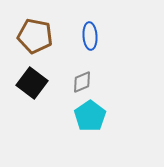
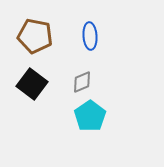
black square: moved 1 px down
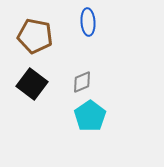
blue ellipse: moved 2 px left, 14 px up
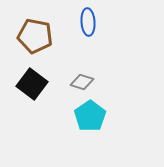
gray diamond: rotated 40 degrees clockwise
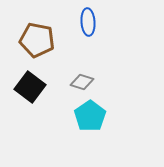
brown pentagon: moved 2 px right, 4 px down
black square: moved 2 px left, 3 px down
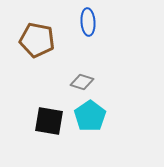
black square: moved 19 px right, 34 px down; rotated 28 degrees counterclockwise
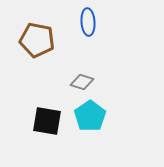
black square: moved 2 px left
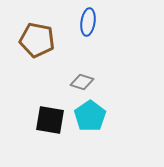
blue ellipse: rotated 12 degrees clockwise
black square: moved 3 px right, 1 px up
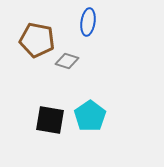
gray diamond: moved 15 px left, 21 px up
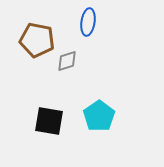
gray diamond: rotated 35 degrees counterclockwise
cyan pentagon: moved 9 px right
black square: moved 1 px left, 1 px down
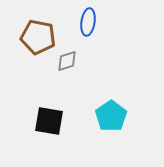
brown pentagon: moved 1 px right, 3 px up
cyan pentagon: moved 12 px right
